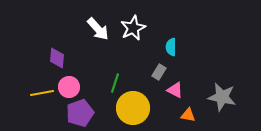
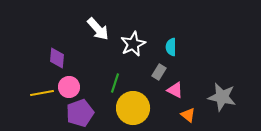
white star: moved 16 px down
orange triangle: rotated 28 degrees clockwise
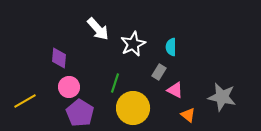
purple diamond: moved 2 px right
yellow line: moved 17 px left, 8 px down; rotated 20 degrees counterclockwise
purple pentagon: rotated 20 degrees counterclockwise
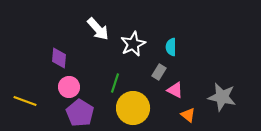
yellow line: rotated 50 degrees clockwise
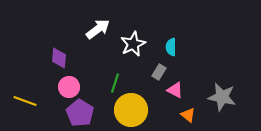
white arrow: rotated 85 degrees counterclockwise
yellow circle: moved 2 px left, 2 px down
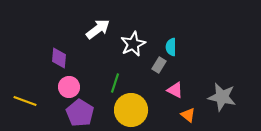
gray rectangle: moved 7 px up
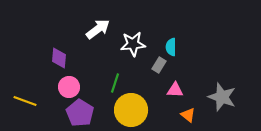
white star: rotated 20 degrees clockwise
pink triangle: rotated 24 degrees counterclockwise
gray star: rotated 8 degrees clockwise
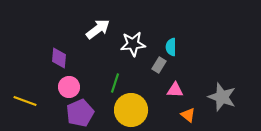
purple pentagon: rotated 16 degrees clockwise
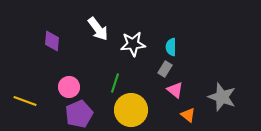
white arrow: rotated 90 degrees clockwise
purple diamond: moved 7 px left, 17 px up
gray rectangle: moved 6 px right, 4 px down
pink triangle: rotated 36 degrees clockwise
purple pentagon: moved 1 px left, 1 px down
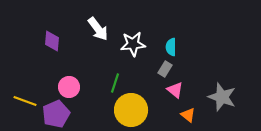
purple pentagon: moved 23 px left
